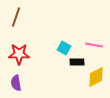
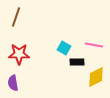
purple semicircle: moved 3 px left
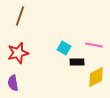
brown line: moved 4 px right, 1 px up
red star: moved 1 px left, 1 px up; rotated 15 degrees counterclockwise
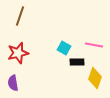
yellow diamond: moved 1 px left, 1 px down; rotated 45 degrees counterclockwise
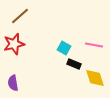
brown line: rotated 30 degrees clockwise
red star: moved 4 px left, 9 px up
black rectangle: moved 3 px left, 2 px down; rotated 24 degrees clockwise
yellow diamond: rotated 35 degrees counterclockwise
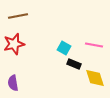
brown line: moved 2 px left; rotated 30 degrees clockwise
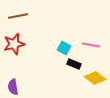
pink line: moved 3 px left
yellow diamond: rotated 35 degrees counterclockwise
purple semicircle: moved 4 px down
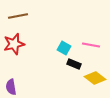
purple semicircle: moved 2 px left
